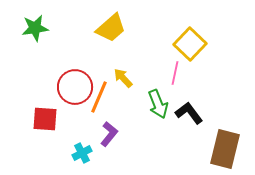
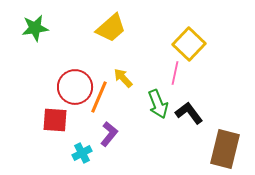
yellow square: moved 1 px left
red square: moved 10 px right, 1 px down
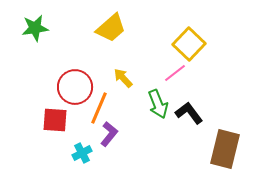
pink line: rotated 40 degrees clockwise
orange line: moved 11 px down
